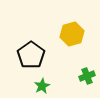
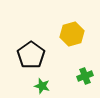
green cross: moved 2 px left
green star: rotated 28 degrees counterclockwise
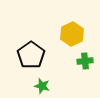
yellow hexagon: rotated 10 degrees counterclockwise
green cross: moved 15 px up; rotated 14 degrees clockwise
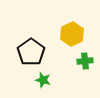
black pentagon: moved 3 px up
green star: moved 1 px right, 6 px up
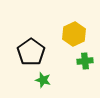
yellow hexagon: moved 2 px right
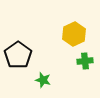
black pentagon: moved 13 px left, 3 px down
